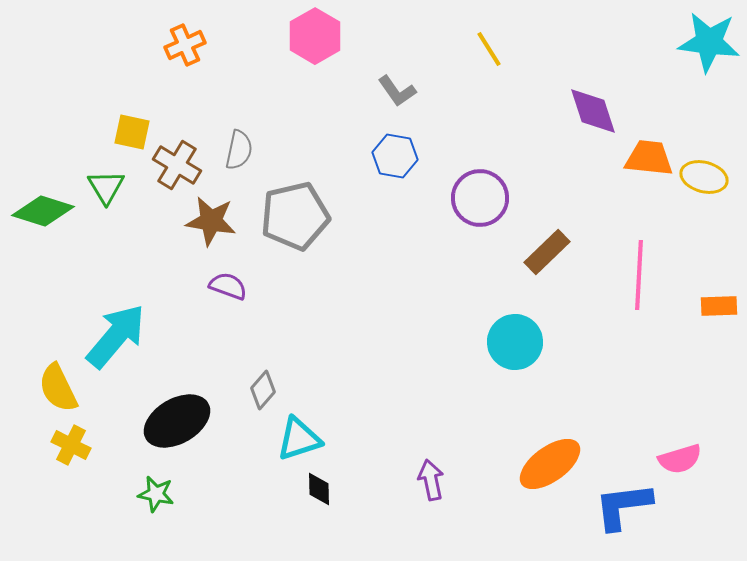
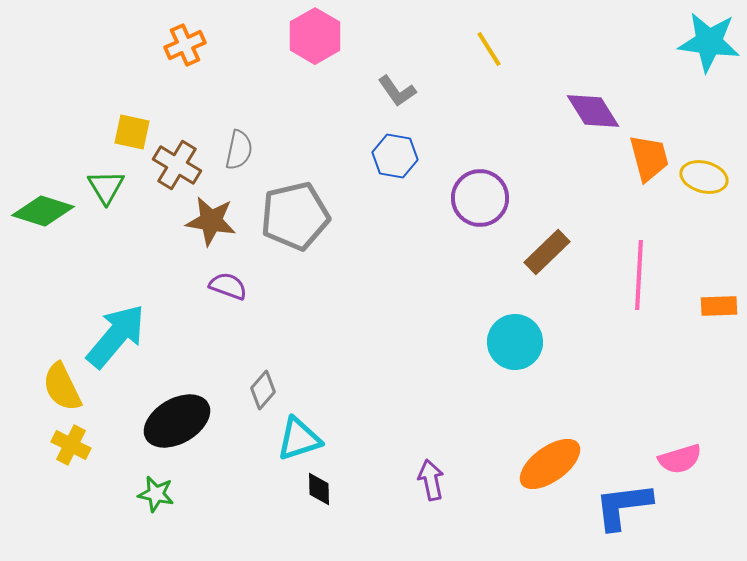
purple diamond: rotated 14 degrees counterclockwise
orange trapezoid: rotated 69 degrees clockwise
yellow semicircle: moved 4 px right, 1 px up
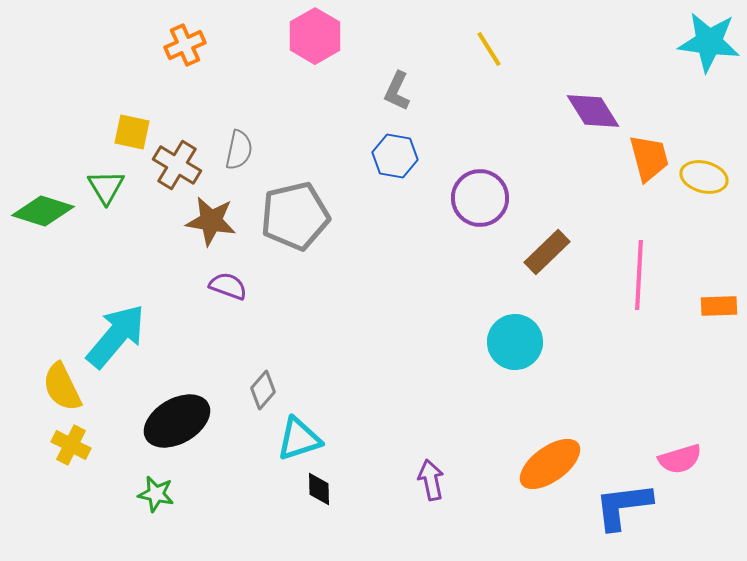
gray L-shape: rotated 60 degrees clockwise
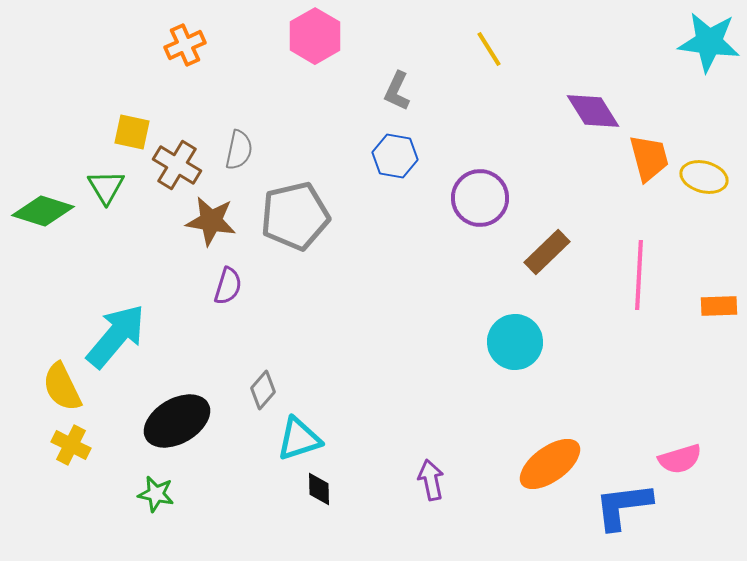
purple semicircle: rotated 87 degrees clockwise
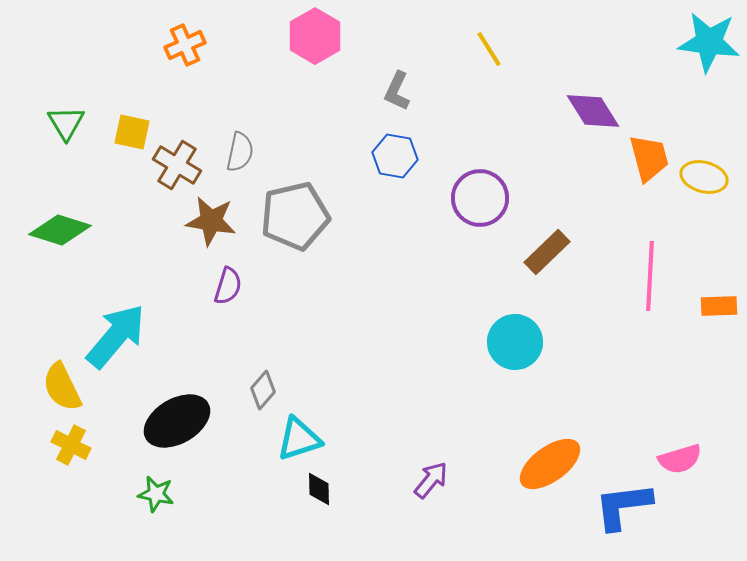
gray semicircle: moved 1 px right, 2 px down
green triangle: moved 40 px left, 64 px up
green diamond: moved 17 px right, 19 px down
pink line: moved 11 px right, 1 px down
purple arrow: rotated 51 degrees clockwise
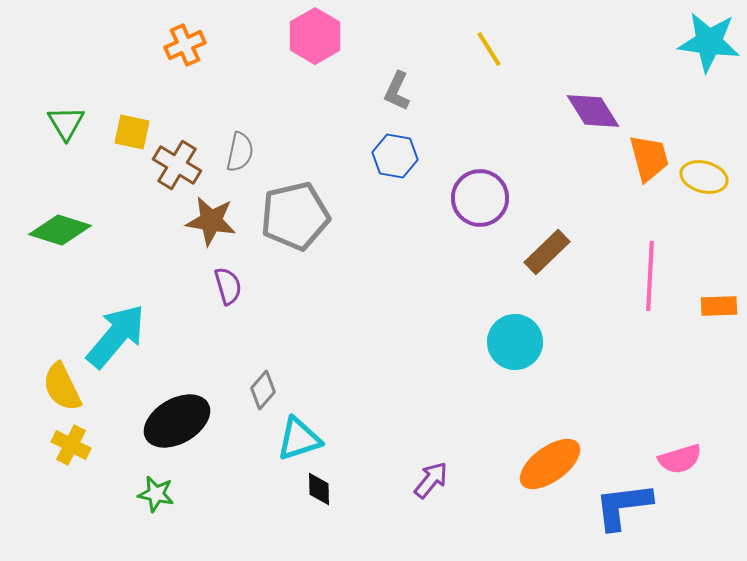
purple semicircle: rotated 33 degrees counterclockwise
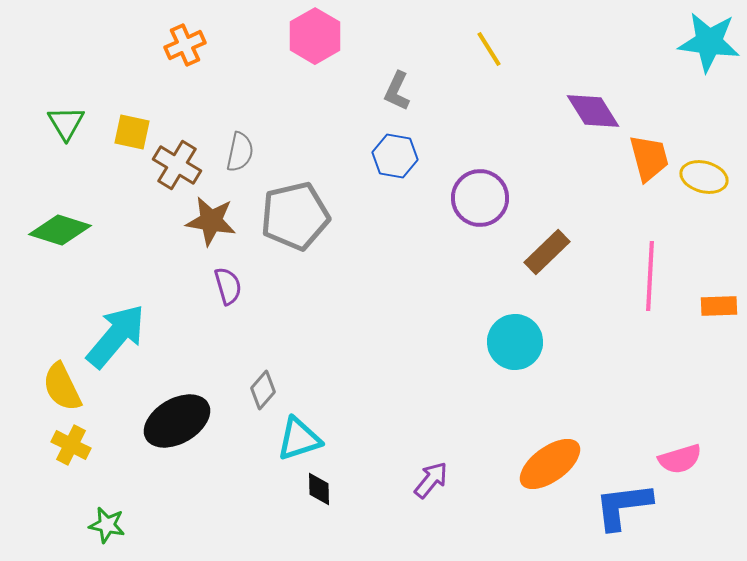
green star: moved 49 px left, 31 px down
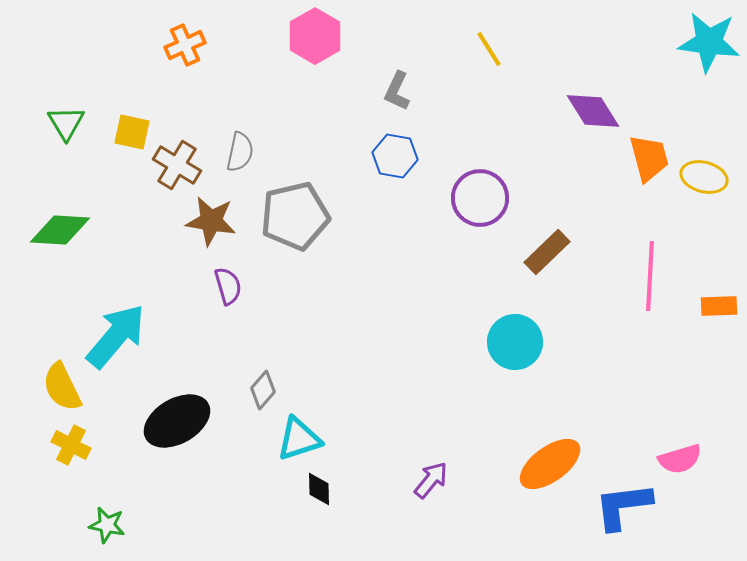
green diamond: rotated 14 degrees counterclockwise
